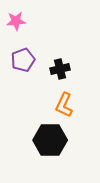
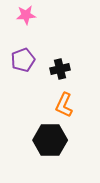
pink star: moved 10 px right, 6 px up
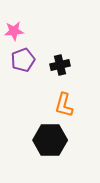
pink star: moved 12 px left, 16 px down
black cross: moved 4 px up
orange L-shape: rotated 10 degrees counterclockwise
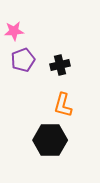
orange L-shape: moved 1 px left
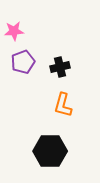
purple pentagon: moved 2 px down
black cross: moved 2 px down
black hexagon: moved 11 px down
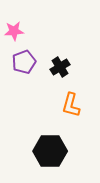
purple pentagon: moved 1 px right
black cross: rotated 18 degrees counterclockwise
orange L-shape: moved 8 px right
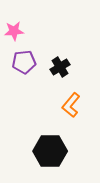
purple pentagon: rotated 15 degrees clockwise
orange L-shape: rotated 25 degrees clockwise
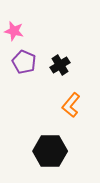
pink star: rotated 18 degrees clockwise
purple pentagon: rotated 30 degrees clockwise
black cross: moved 2 px up
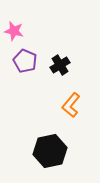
purple pentagon: moved 1 px right, 1 px up
black hexagon: rotated 12 degrees counterclockwise
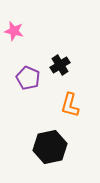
purple pentagon: moved 3 px right, 17 px down
orange L-shape: moved 1 px left; rotated 25 degrees counterclockwise
black hexagon: moved 4 px up
